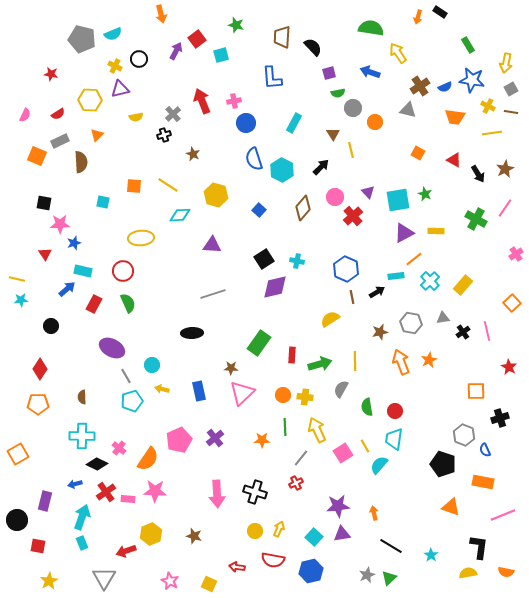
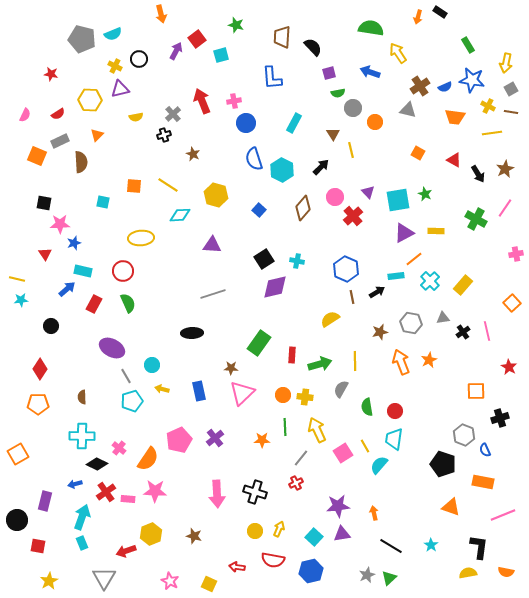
pink cross at (516, 254): rotated 24 degrees clockwise
cyan star at (431, 555): moved 10 px up
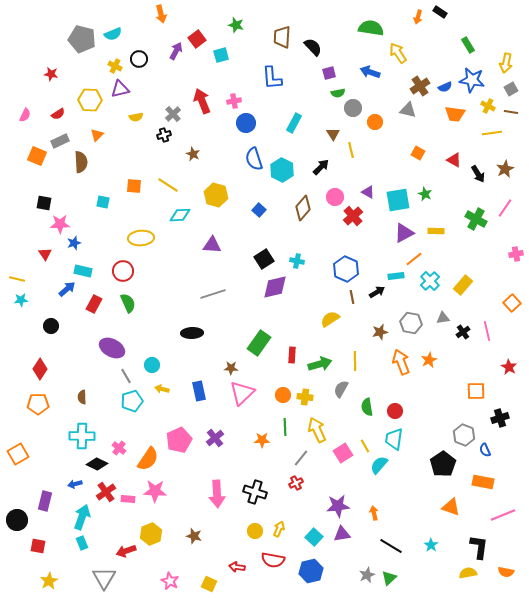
orange trapezoid at (455, 117): moved 3 px up
purple triangle at (368, 192): rotated 16 degrees counterclockwise
black pentagon at (443, 464): rotated 20 degrees clockwise
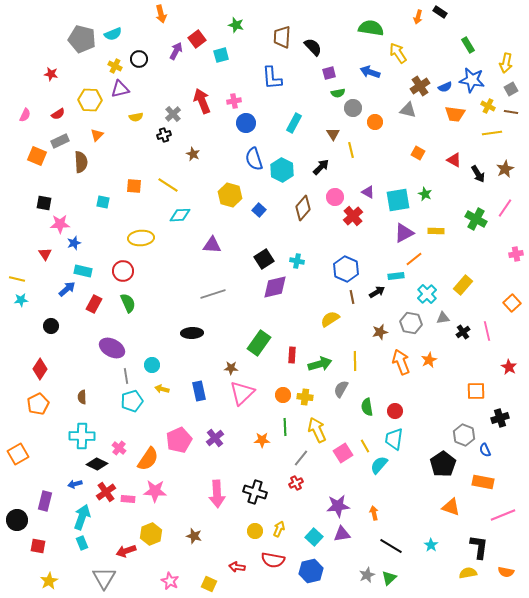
yellow hexagon at (216, 195): moved 14 px right
cyan cross at (430, 281): moved 3 px left, 13 px down
gray line at (126, 376): rotated 21 degrees clockwise
orange pentagon at (38, 404): rotated 25 degrees counterclockwise
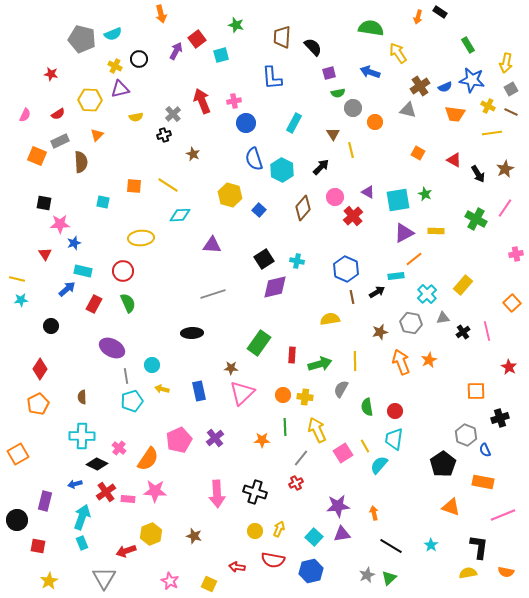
brown line at (511, 112): rotated 16 degrees clockwise
yellow semicircle at (330, 319): rotated 24 degrees clockwise
gray hexagon at (464, 435): moved 2 px right
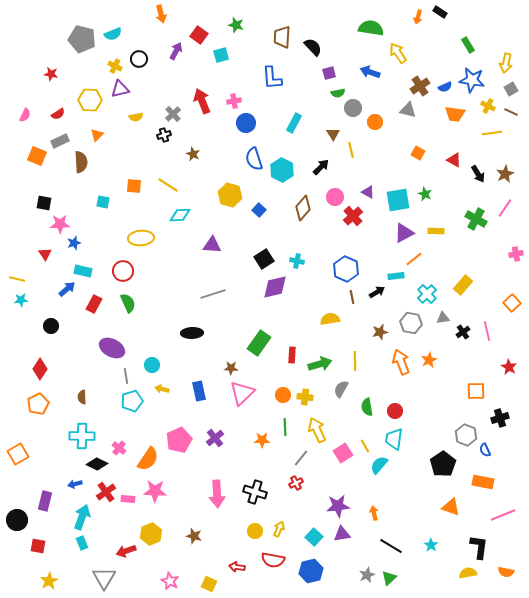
red square at (197, 39): moved 2 px right, 4 px up; rotated 18 degrees counterclockwise
brown star at (505, 169): moved 5 px down
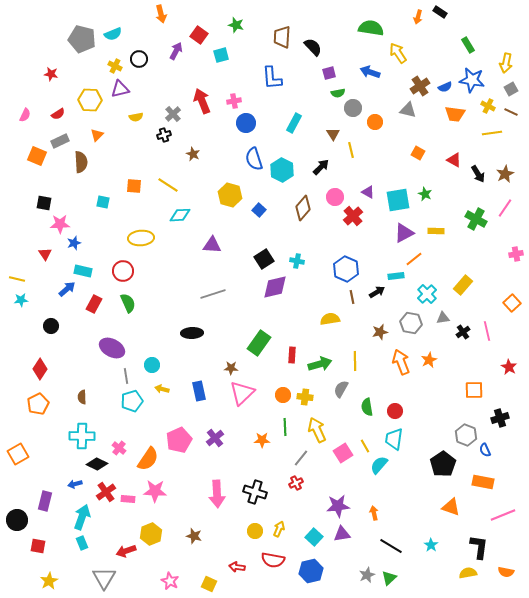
orange square at (476, 391): moved 2 px left, 1 px up
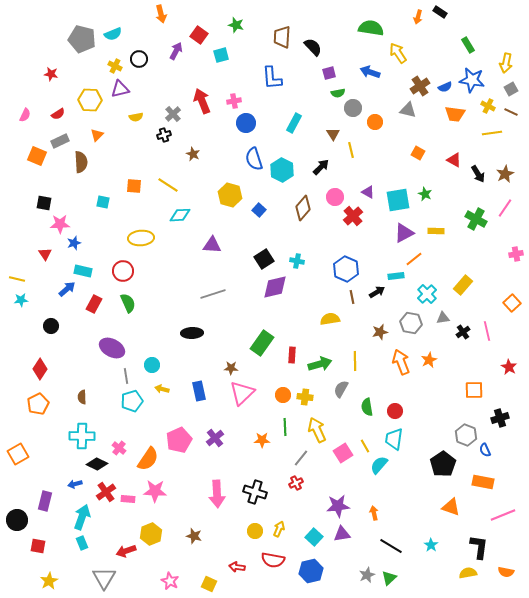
green rectangle at (259, 343): moved 3 px right
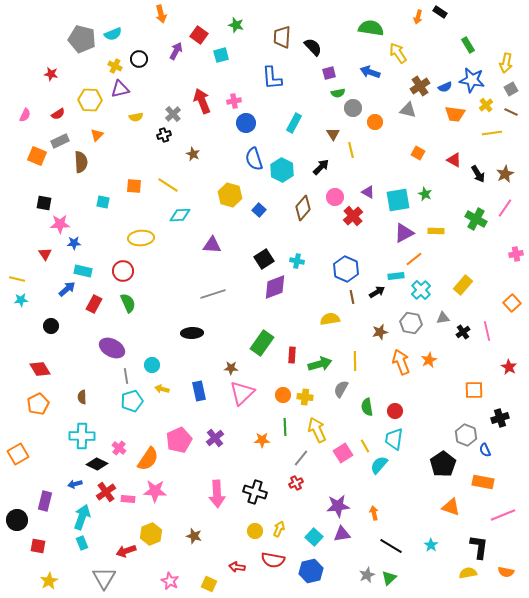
yellow cross at (488, 106): moved 2 px left, 1 px up; rotated 24 degrees clockwise
blue star at (74, 243): rotated 16 degrees clockwise
purple diamond at (275, 287): rotated 8 degrees counterclockwise
cyan cross at (427, 294): moved 6 px left, 4 px up
red diamond at (40, 369): rotated 65 degrees counterclockwise
